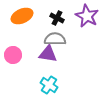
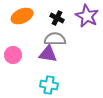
cyan cross: rotated 24 degrees counterclockwise
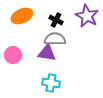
black cross: moved 1 px left, 2 px down
purple triangle: moved 1 px left, 1 px up
cyan cross: moved 2 px right, 2 px up
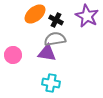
orange ellipse: moved 13 px right, 2 px up; rotated 15 degrees counterclockwise
gray semicircle: rotated 10 degrees counterclockwise
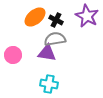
orange ellipse: moved 3 px down
cyan cross: moved 2 px left, 1 px down
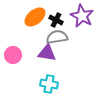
purple star: moved 5 px left
gray semicircle: moved 2 px right, 2 px up
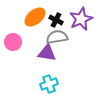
purple star: moved 1 px left, 3 px down; rotated 20 degrees clockwise
pink circle: moved 13 px up
cyan cross: rotated 30 degrees counterclockwise
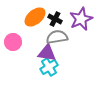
black cross: moved 1 px left, 1 px up
cyan cross: moved 17 px up; rotated 12 degrees counterclockwise
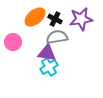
purple star: rotated 15 degrees clockwise
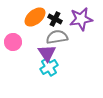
purple triangle: rotated 48 degrees clockwise
